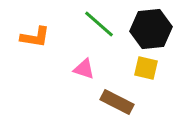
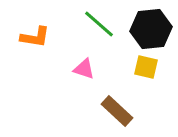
yellow square: moved 1 px up
brown rectangle: moved 9 px down; rotated 16 degrees clockwise
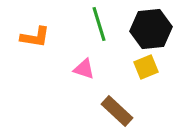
green line: rotated 32 degrees clockwise
yellow square: rotated 35 degrees counterclockwise
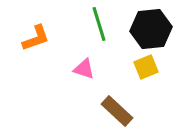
orange L-shape: moved 1 px right, 1 px down; rotated 28 degrees counterclockwise
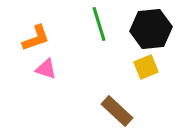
pink triangle: moved 38 px left
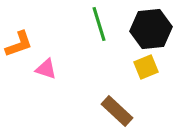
orange L-shape: moved 17 px left, 6 px down
